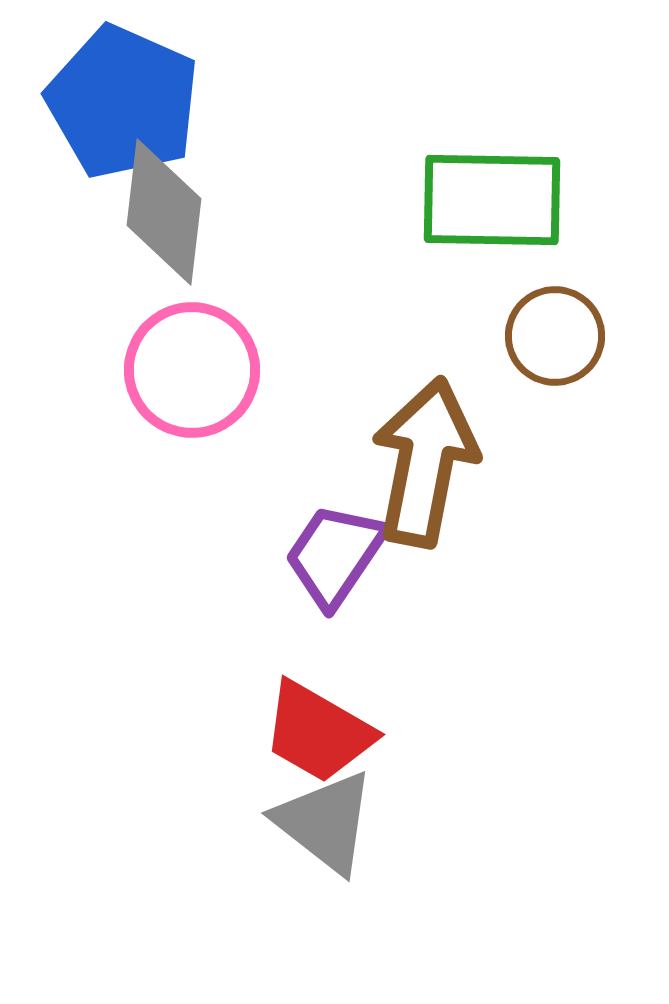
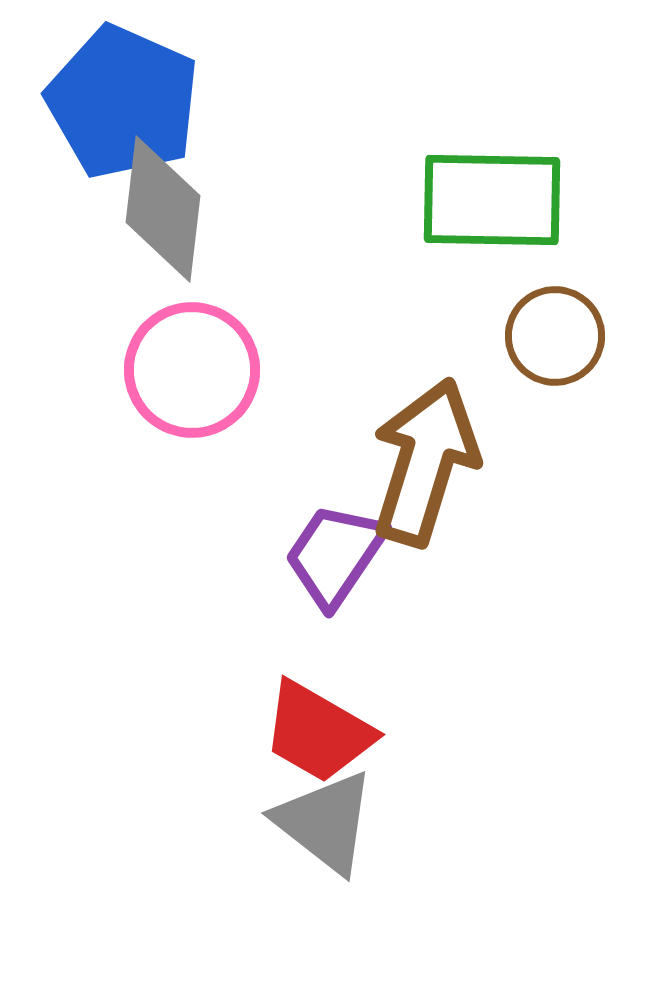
gray diamond: moved 1 px left, 3 px up
brown arrow: rotated 6 degrees clockwise
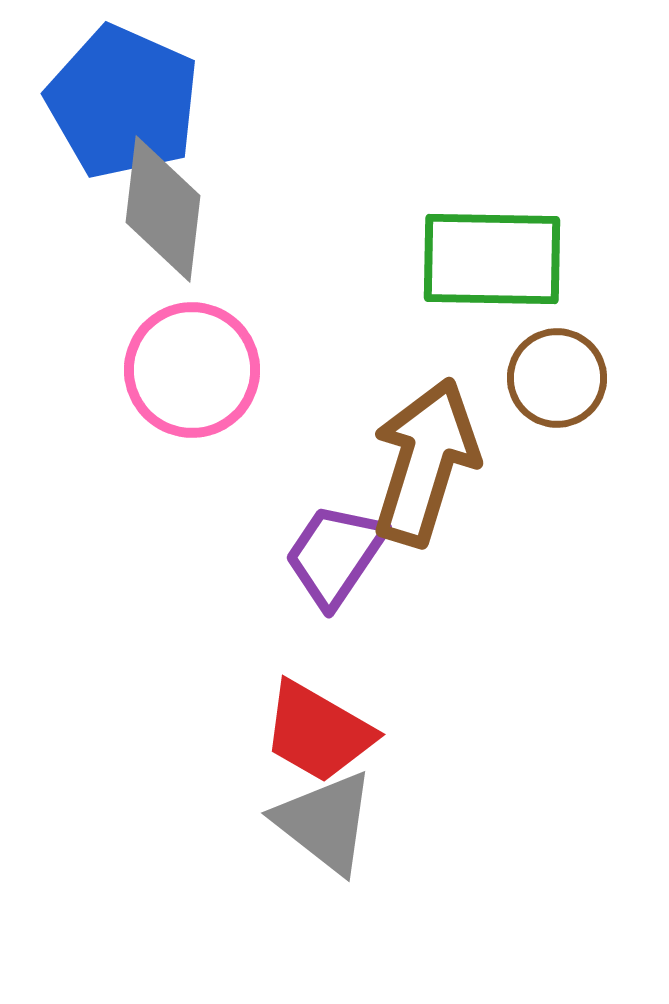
green rectangle: moved 59 px down
brown circle: moved 2 px right, 42 px down
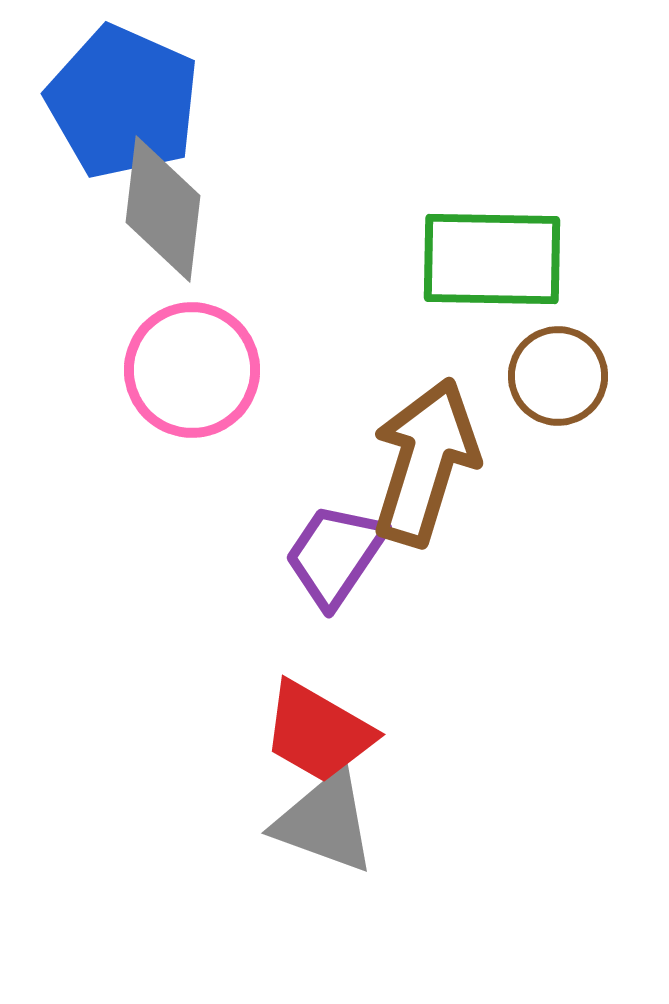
brown circle: moved 1 px right, 2 px up
gray triangle: rotated 18 degrees counterclockwise
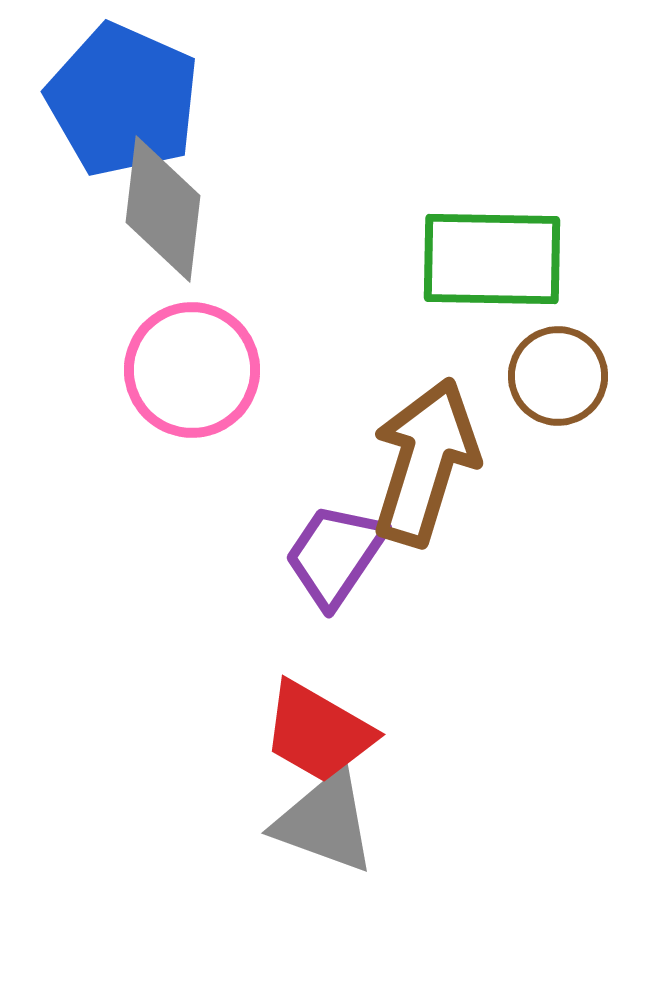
blue pentagon: moved 2 px up
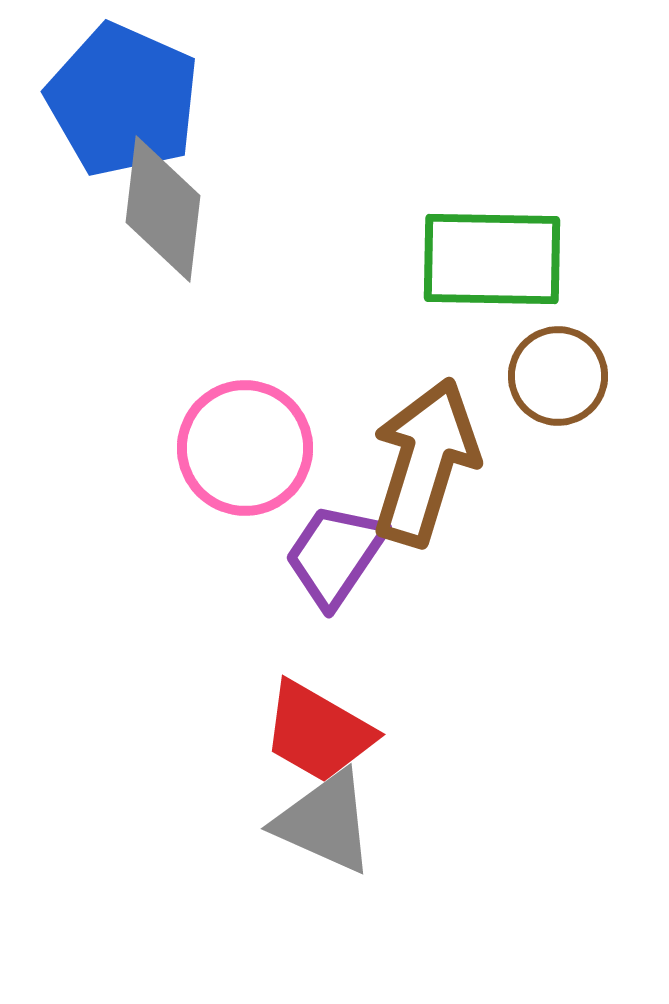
pink circle: moved 53 px right, 78 px down
gray triangle: rotated 4 degrees clockwise
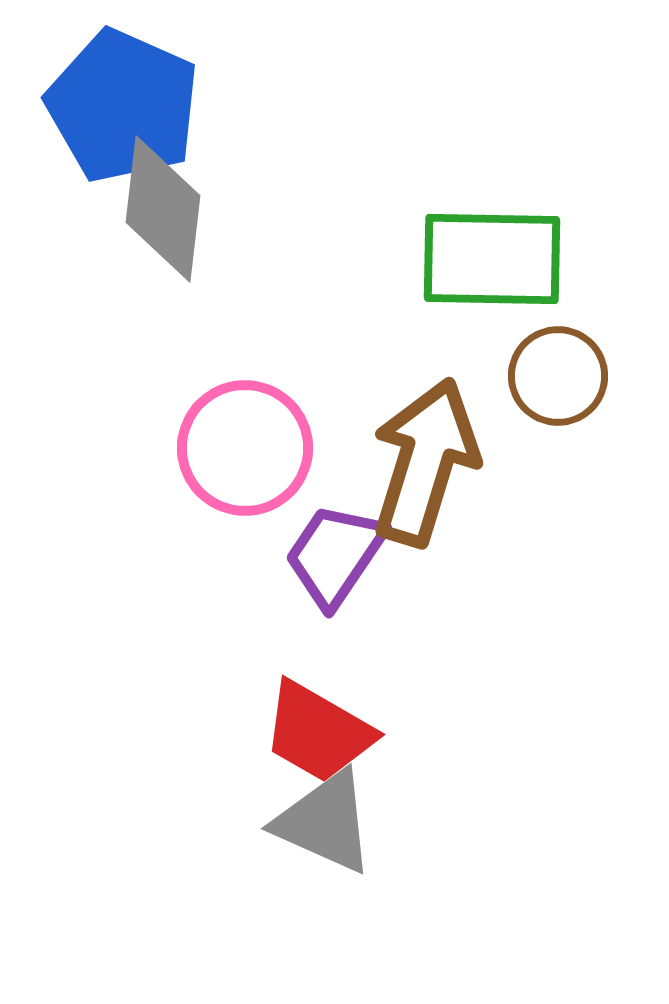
blue pentagon: moved 6 px down
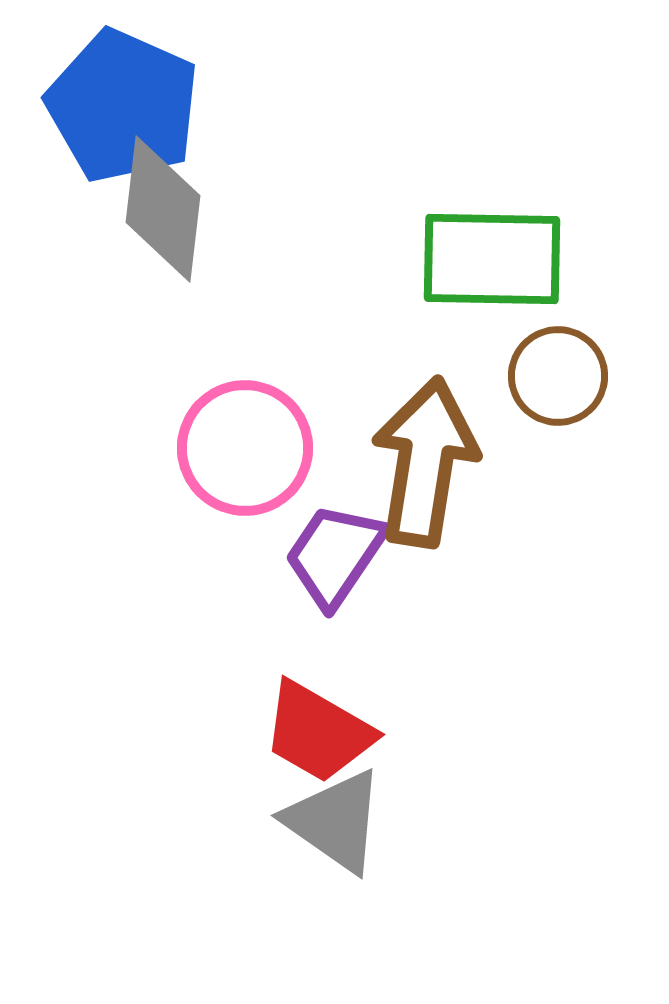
brown arrow: rotated 8 degrees counterclockwise
gray triangle: moved 10 px right, 1 px up; rotated 11 degrees clockwise
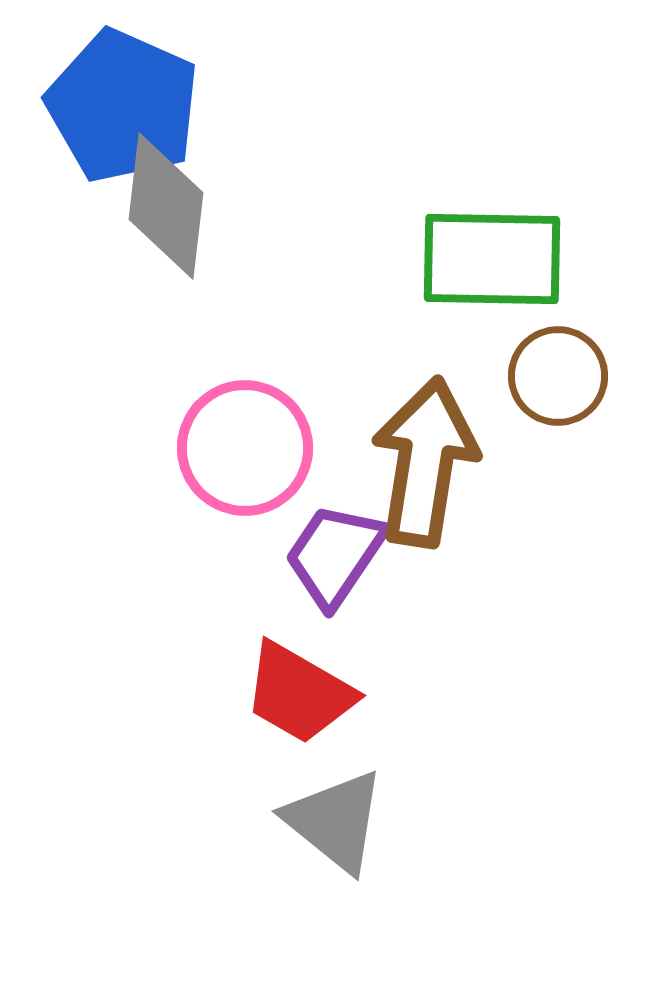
gray diamond: moved 3 px right, 3 px up
red trapezoid: moved 19 px left, 39 px up
gray triangle: rotated 4 degrees clockwise
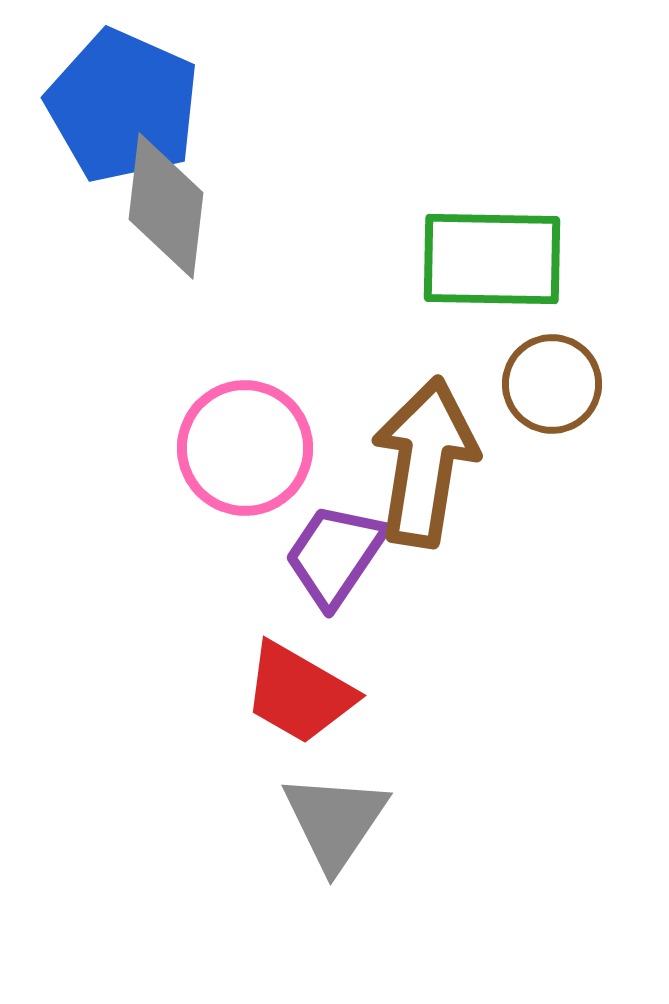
brown circle: moved 6 px left, 8 px down
gray triangle: rotated 25 degrees clockwise
